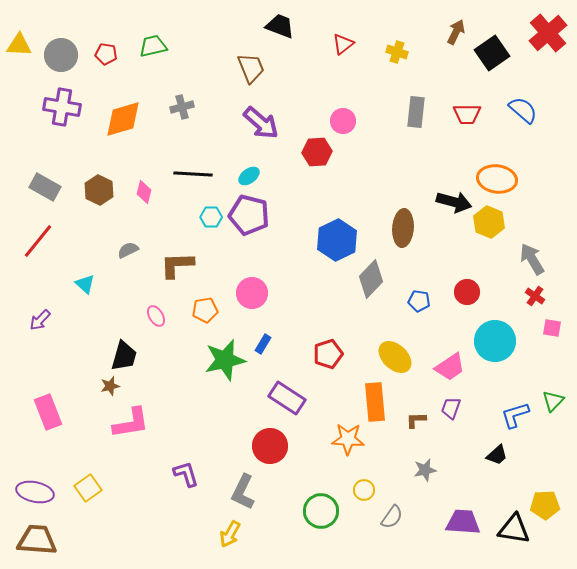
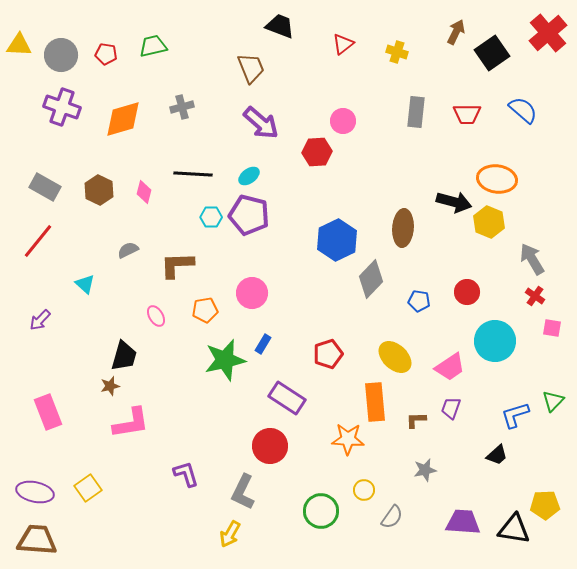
purple cross at (62, 107): rotated 9 degrees clockwise
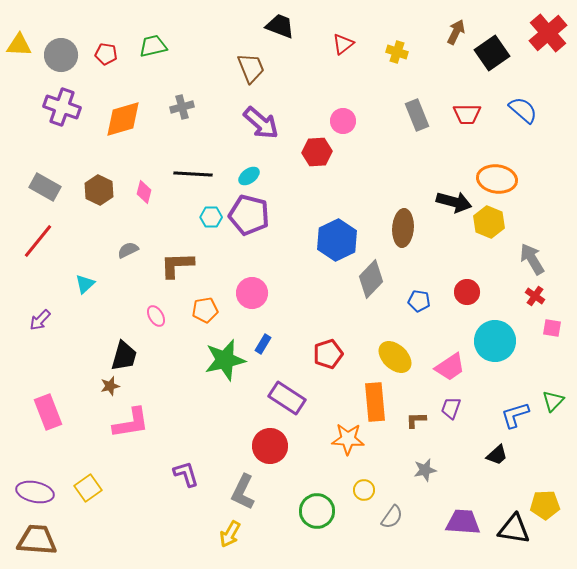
gray rectangle at (416, 112): moved 1 px right, 3 px down; rotated 28 degrees counterclockwise
cyan triangle at (85, 284): rotated 35 degrees clockwise
green circle at (321, 511): moved 4 px left
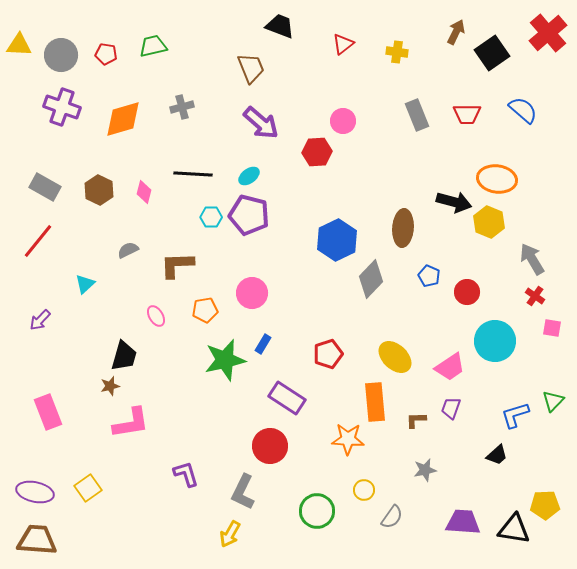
yellow cross at (397, 52): rotated 10 degrees counterclockwise
blue pentagon at (419, 301): moved 10 px right, 25 px up; rotated 15 degrees clockwise
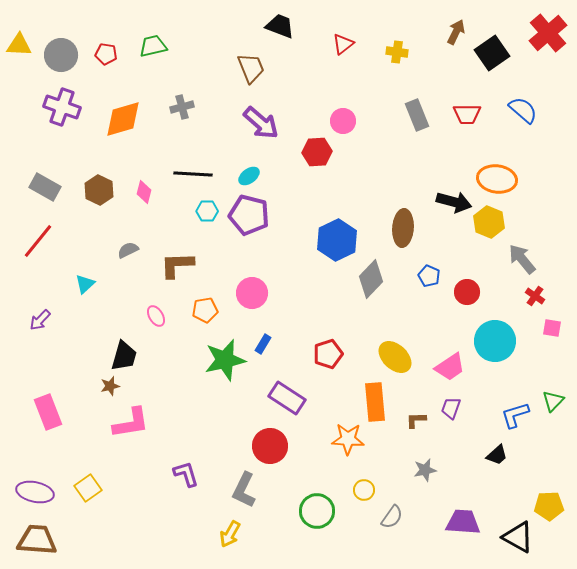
cyan hexagon at (211, 217): moved 4 px left, 6 px up
gray arrow at (532, 259): moved 10 px left; rotated 8 degrees counterclockwise
gray L-shape at (243, 492): moved 1 px right, 2 px up
yellow pentagon at (545, 505): moved 4 px right, 1 px down
black triangle at (514, 529): moved 4 px right, 8 px down; rotated 20 degrees clockwise
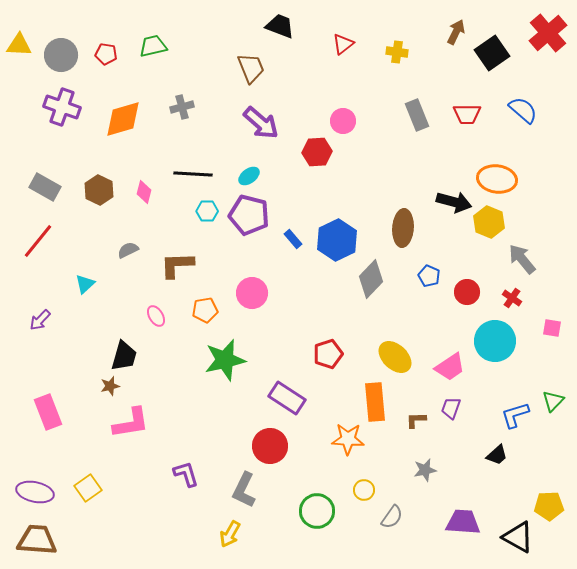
red cross at (535, 296): moved 23 px left, 2 px down
blue rectangle at (263, 344): moved 30 px right, 105 px up; rotated 72 degrees counterclockwise
